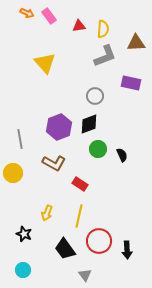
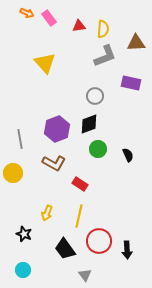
pink rectangle: moved 2 px down
purple hexagon: moved 2 px left, 2 px down
black semicircle: moved 6 px right
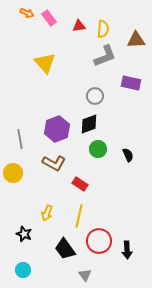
brown triangle: moved 3 px up
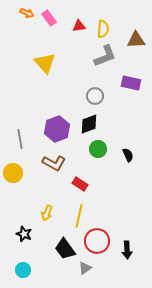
red circle: moved 2 px left
gray triangle: moved 7 px up; rotated 32 degrees clockwise
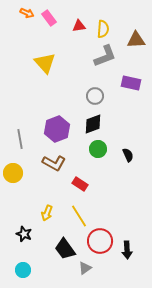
black diamond: moved 4 px right
yellow line: rotated 45 degrees counterclockwise
red circle: moved 3 px right
